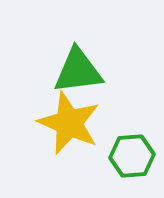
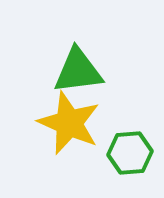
green hexagon: moved 2 px left, 3 px up
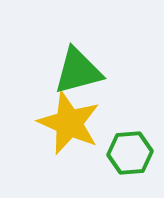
green triangle: rotated 8 degrees counterclockwise
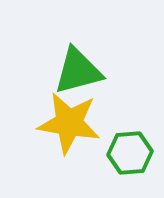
yellow star: rotated 14 degrees counterclockwise
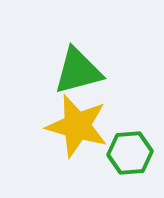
yellow star: moved 8 px right, 3 px down; rotated 6 degrees clockwise
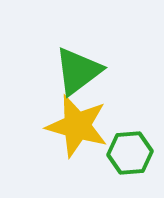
green triangle: rotated 22 degrees counterclockwise
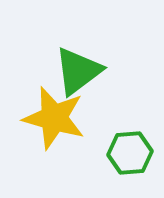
yellow star: moved 23 px left, 8 px up
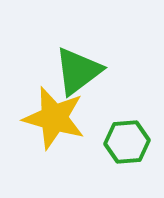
green hexagon: moved 3 px left, 11 px up
